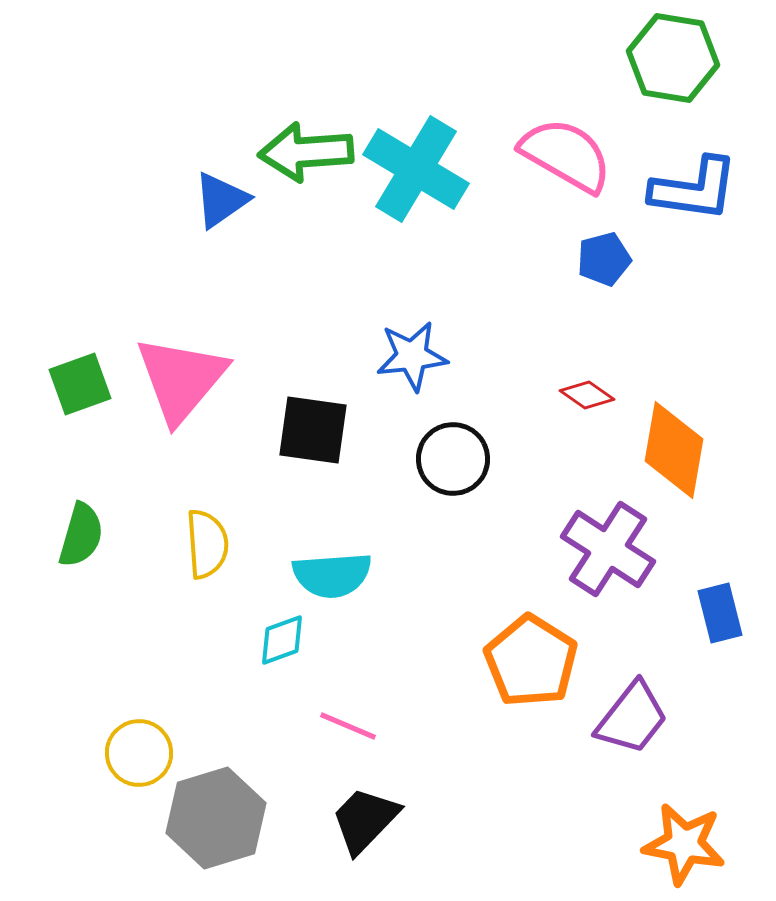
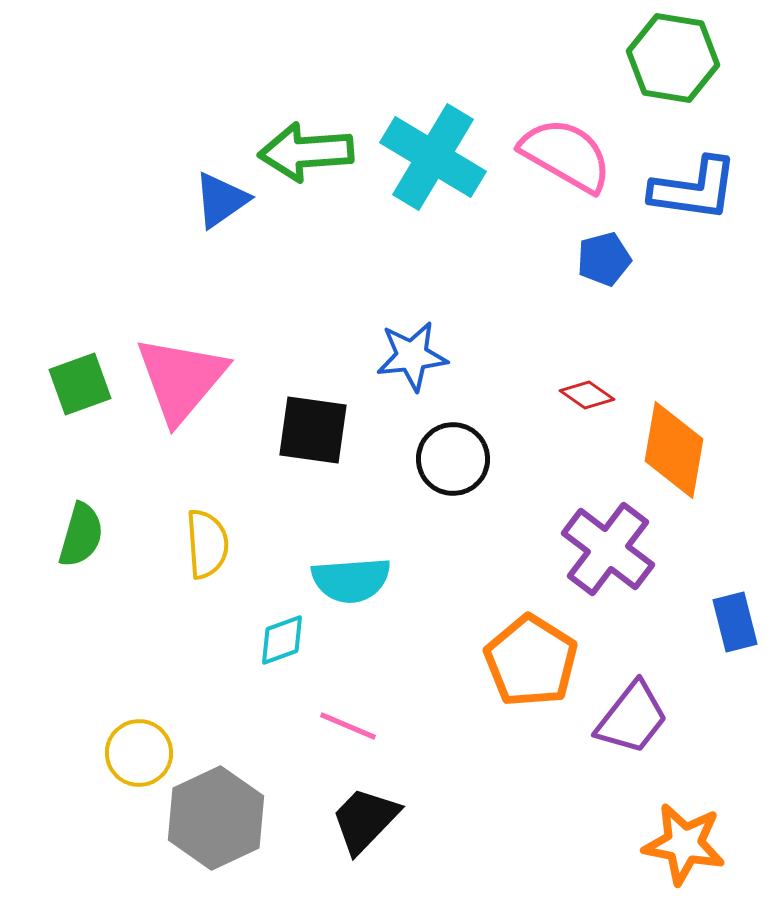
cyan cross: moved 17 px right, 12 px up
purple cross: rotated 4 degrees clockwise
cyan semicircle: moved 19 px right, 5 px down
blue rectangle: moved 15 px right, 9 px down
gray hexagon: rotated 8 degrees counterclockwise
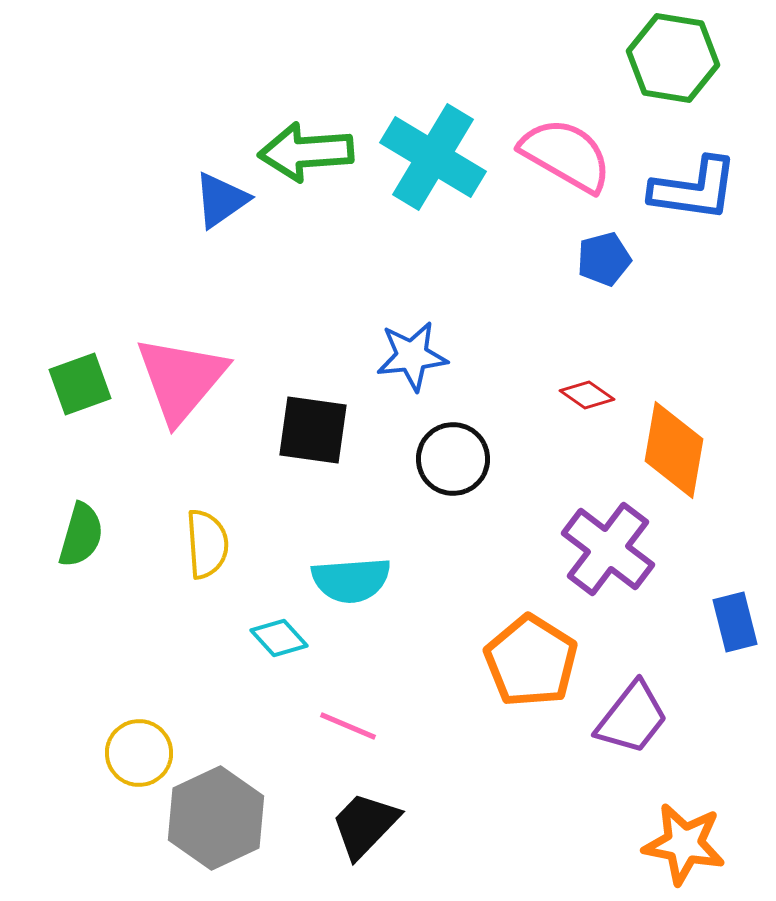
cyan diamond: moved 3 px left, 2 px up; rotated 68 degrees clockwise
black trapezoid: moved 5 px down
